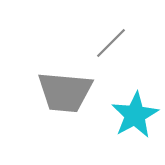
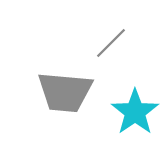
cyan star: moved 3 px up; rotated 6 degrees counterclockwise
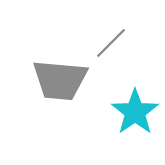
gray trapezoid: moved 5 px left, 12 px up
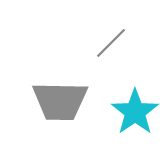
gray trapezoid: moved 21 px down; rotated 4 degrees counterclockwise
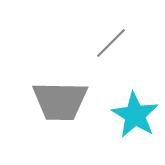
cyan star: moved 3 px down; rotated 6 degrees counterclockwise
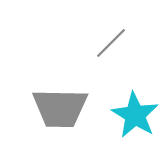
gray trapezoid: moved 7 px down
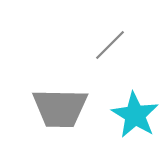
gray line: moved 1 px left, 2 px down
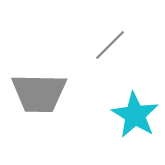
gray trapezoid: moved 21 px left, 15 px up
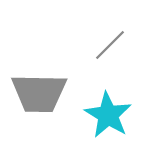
cyan star: moved 27 px left
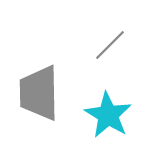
gray trapezoid: rotated 88 degrees clockwise
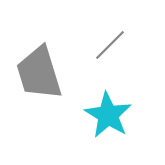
gray trapezoid: moved 20 px up; rotated 16 degrees counterclockwise
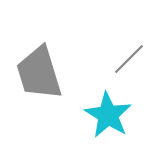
gray line: moved 19 px right, 14 px down
